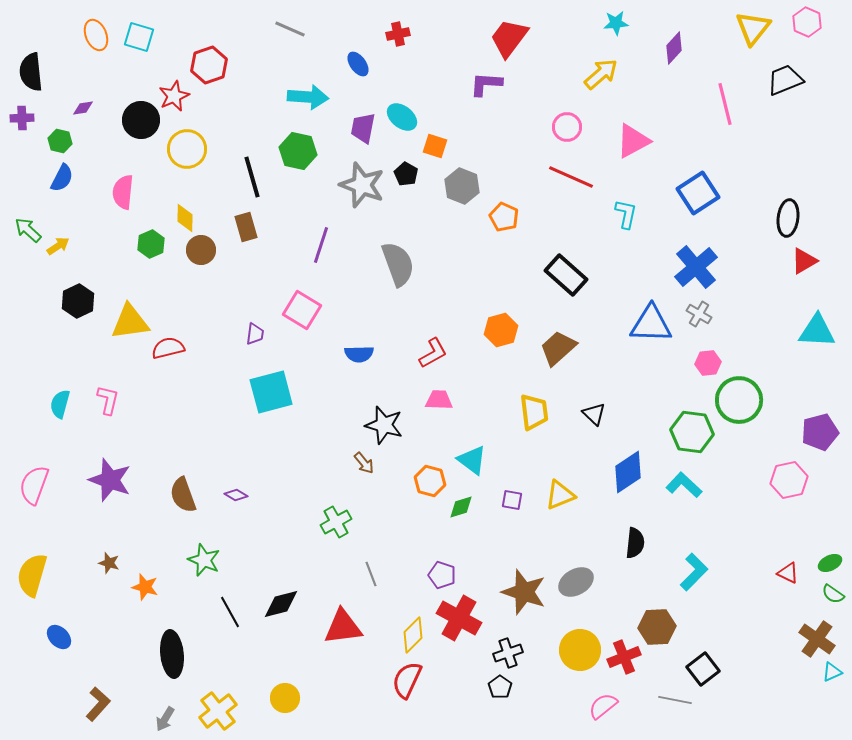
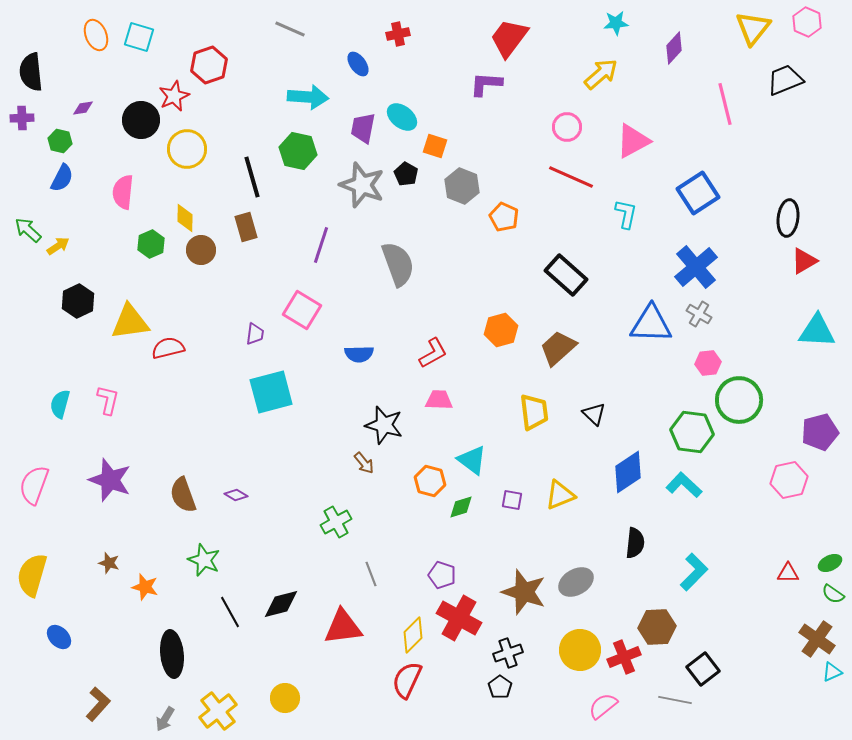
red triangle at (788, 573): rotated 25 degrees counterclockwise
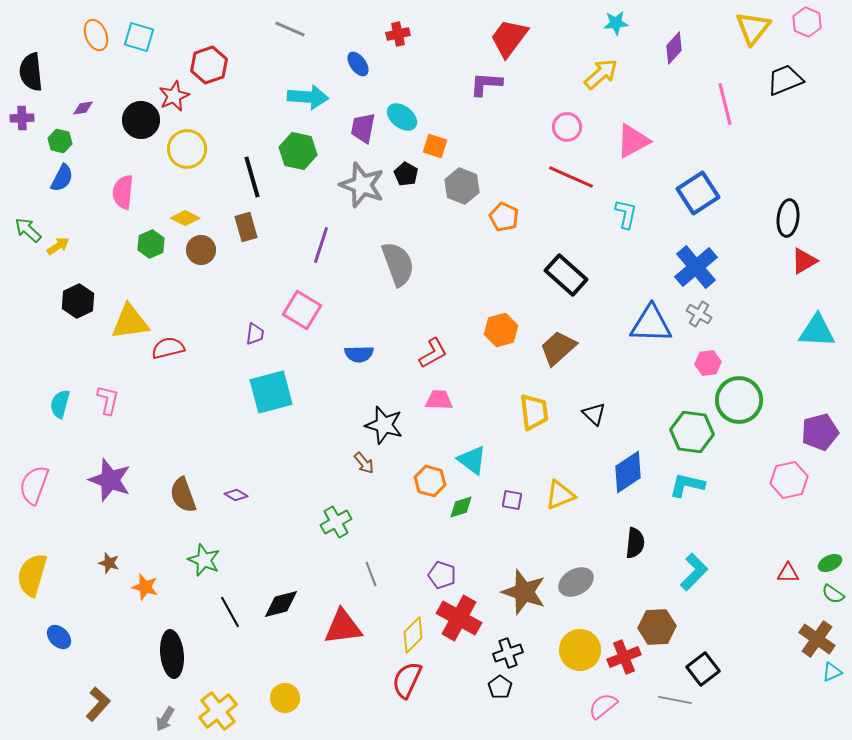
yellow diamond at (185, 218): rotated 64 degrees counterclockwise
cyan L-shape at (684, 485): moved 3 px right; rotated 30 degrees counterclockwise
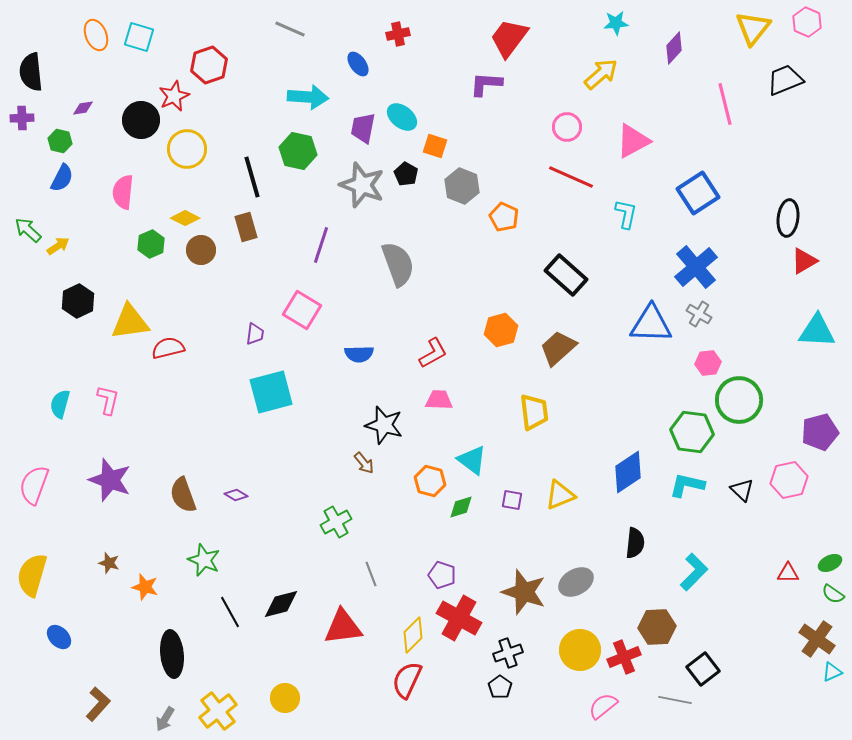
black triangle at (594, 414): moved 148 px right, 76 px down
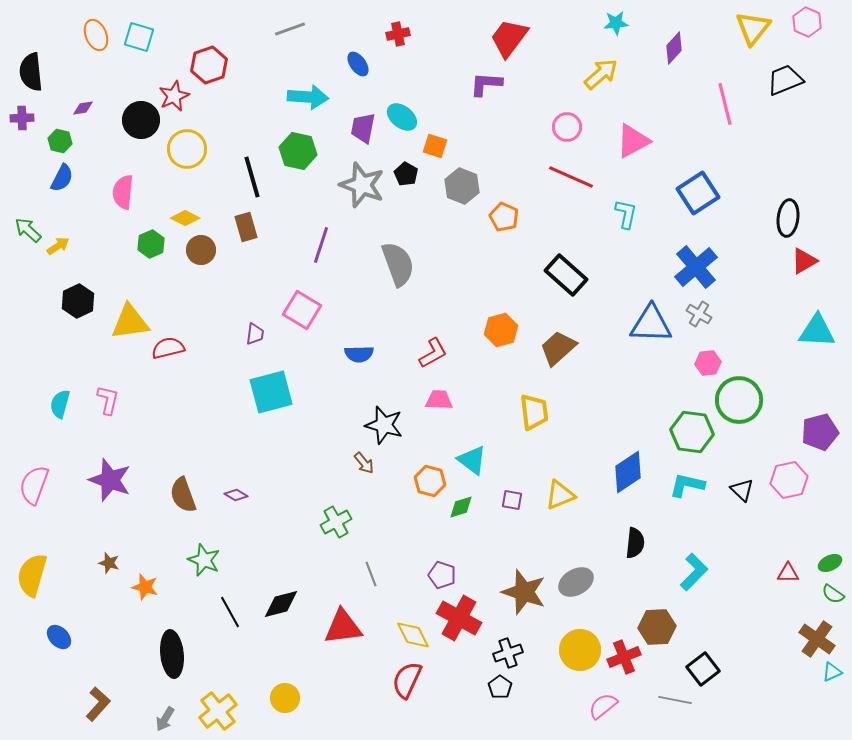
gray line at (290, 29): rotated 44 degrees counterclockwise
yellow diamond at (413, 635): rotated 72 degrees counterclockwise
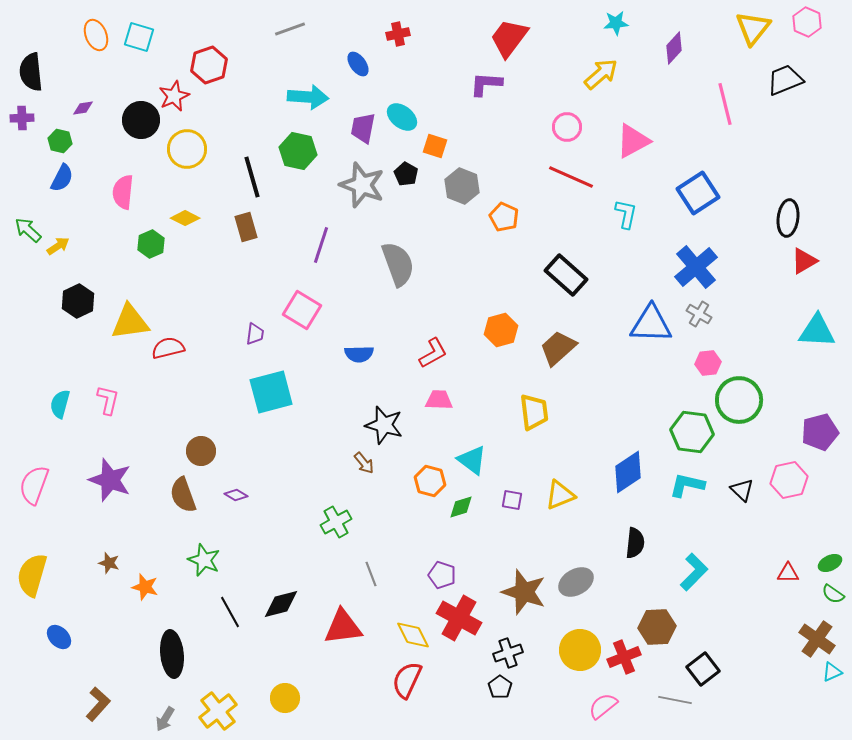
brown circle at (201, 250): moved 201 px down
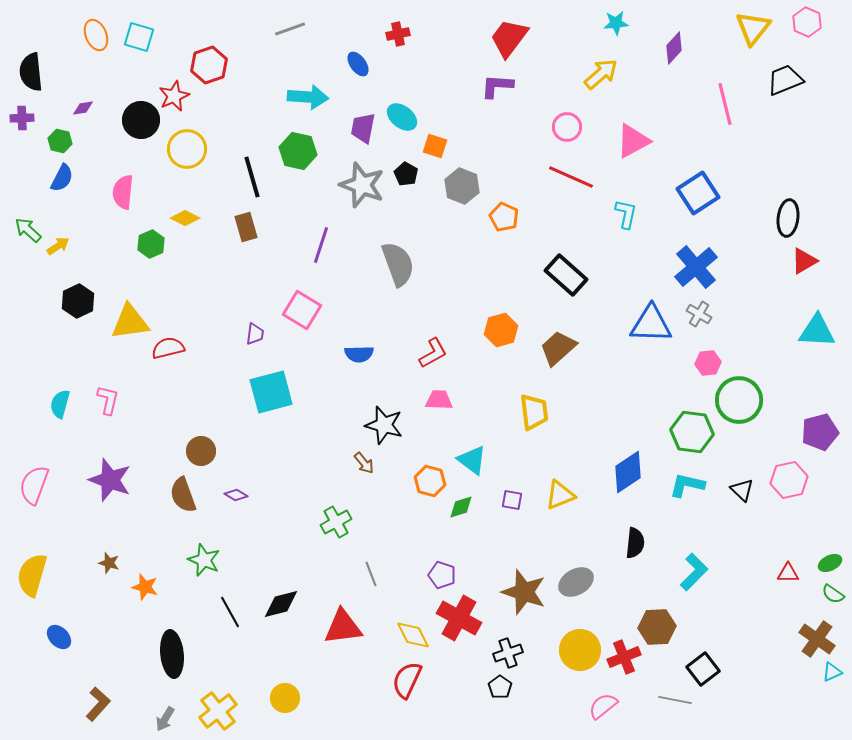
purple L-shape at (486, 84): moved 11 px right, 2 px down
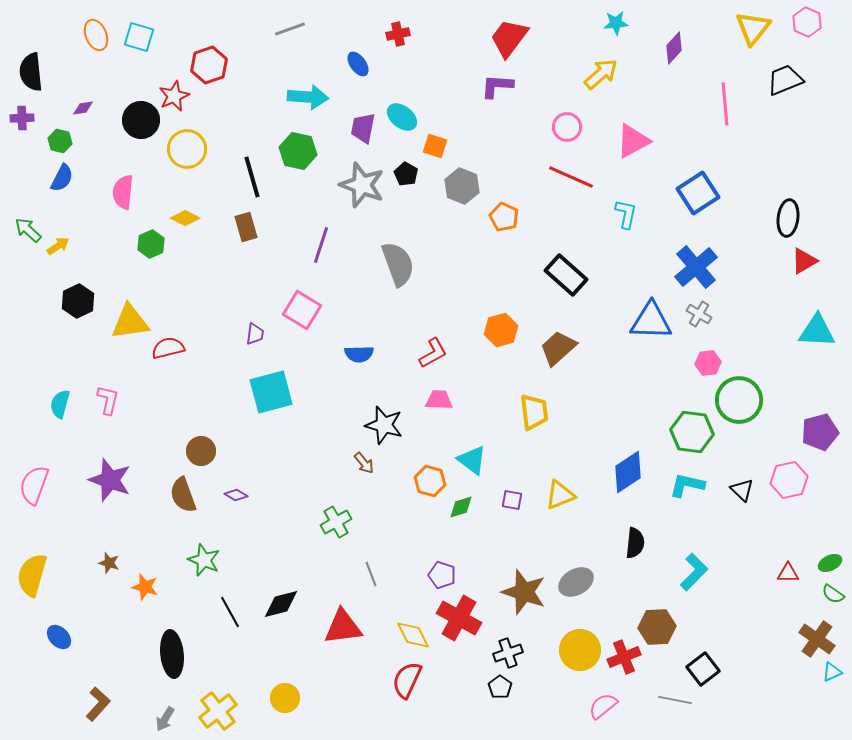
pink line at (725, 104): rotated 9 degrees clockwise
blue triangle at (651, 324): moved 3 px up
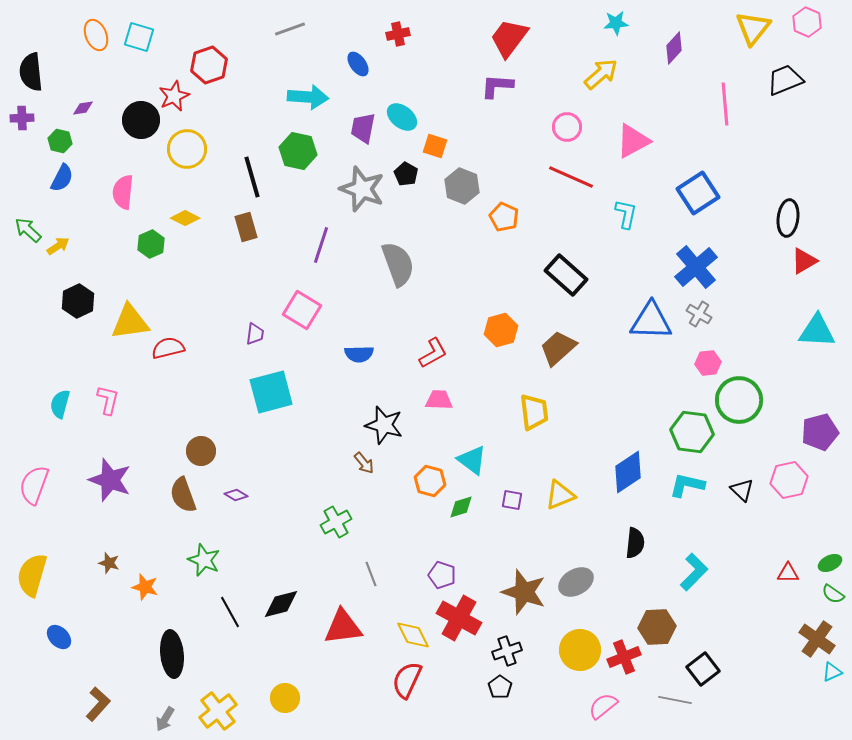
gray star at (362, 185): moved 4 px down
black cross at (508, 653): moved 1 px left, 2 px up
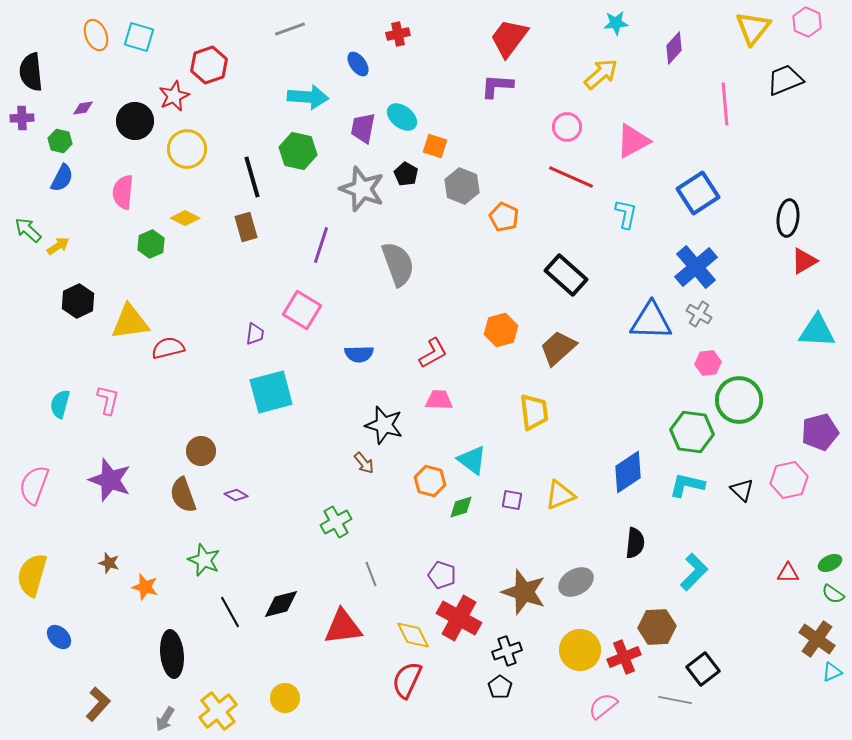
black circle at (141, 120): moved 6 px left, 1 px down
